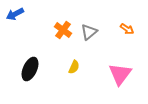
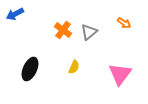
orange arrow: moved 3 px left, 6 px up
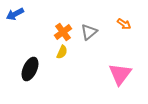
orange arrow: moved 1 px down
orange cross: moved 2 px down; rotated 18 degrees clockwise
yellow semicircle: moved 12 px left, 15 px up
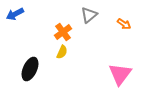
gray triangle: moved 17 px up
